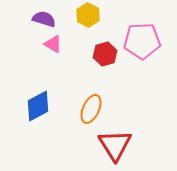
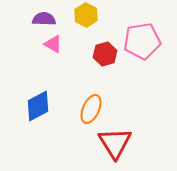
yellow hexagon: moved 2 px left
purple semicircle: rotated 15 degrees counterclockwise
pink pentagon: rotated 6 degrees counterclockwise
red triangle: moved 2 px up
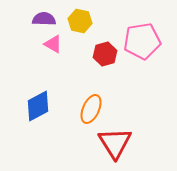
yellow hexagon: moved 6 px left, 6 px down; rotated 15 degrees counterclockwise
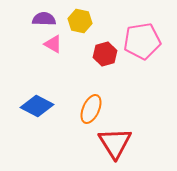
blue diamond: moved 1 px left; rotated 56 degrees clockwise
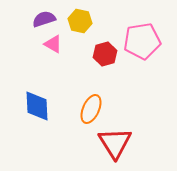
purple semicircle: rotated 20 degrees counterclockwise
blue diamond: rotated 60 degrees clockwise
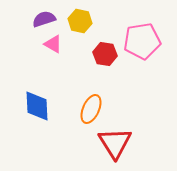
red hexagon: rotated 25 degrees clockwise
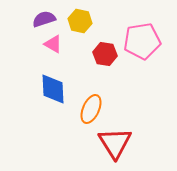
blue diamond: moved 16 px right, 17 px up
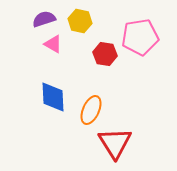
pink pentagon: moved 2 px left, 4 px up
blue diamond: moved 8 px down
orange ellipse: moved 1 px down
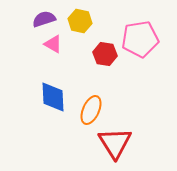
pink pentagon: moved 2 px down
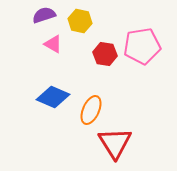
purple semicircle: moved 4 px up
pink pentagon: moved 2 px right, 7 px down
blue diamond: rotated 64 degrees counterclockwise
